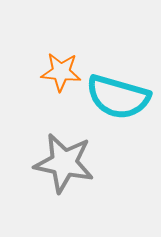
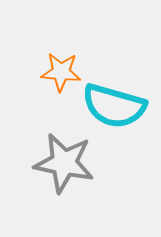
cyan semicircle: moved 4 px left, 9 px down
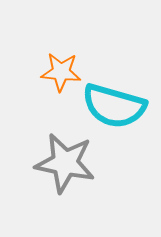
gray star: moved 1 px right
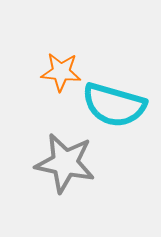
cyan semicircle: moved 1 px up
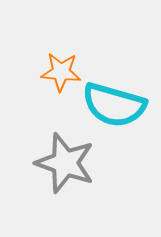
gray star: rotated 8 degrees clockwise
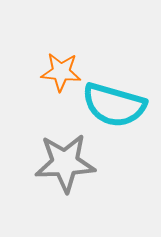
gray star: rotated 22 degrees counterclockwise
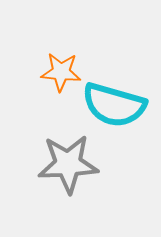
gray star: moved 3 px right, 1 px down
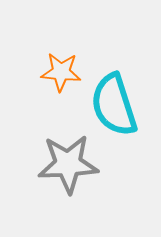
cyan semicircle: rotated 56 degrees clockwise
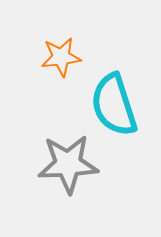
orange star: moved 15 px up; rotated 12 degrees counterclockwise
